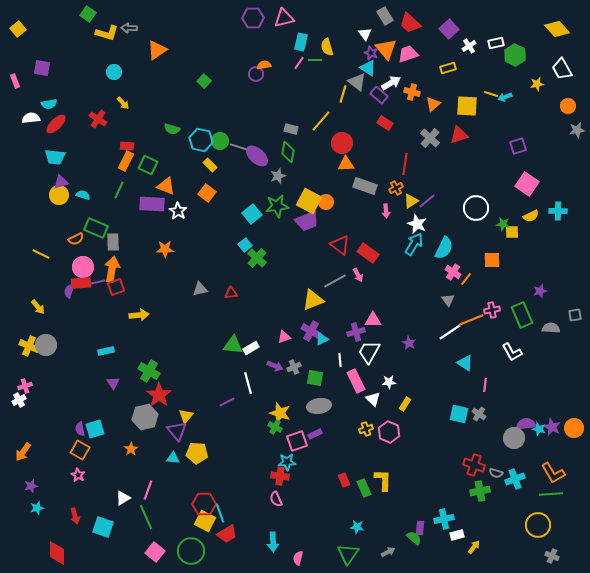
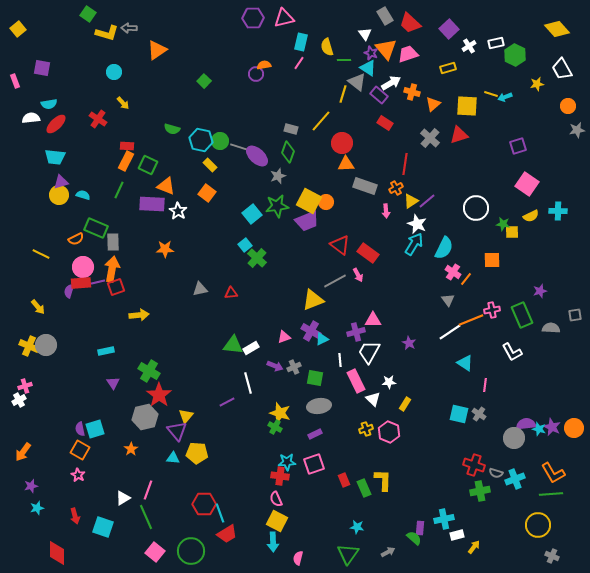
green line at (315, 60): moved 29 px right
green diamond at (288, 152): rotated 10 degrees clockwise
pink square at (297, 441): moved 17 px right, 23 px down
yellow square at (205, 521): moved 72 px right
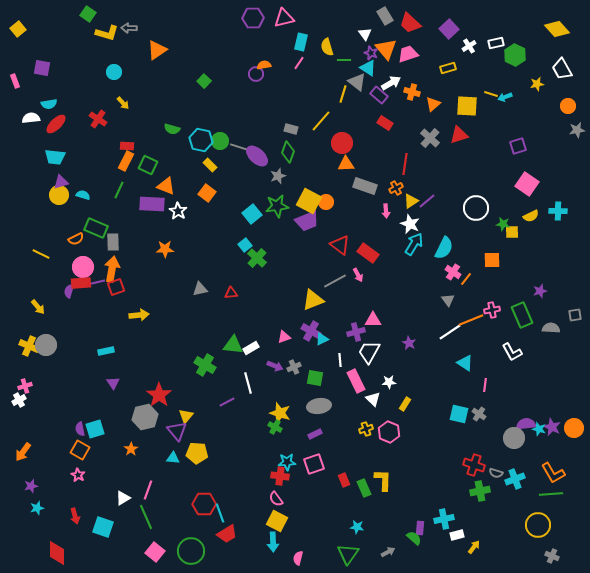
white star at (417, 224): moved 7 px left
green cross at (149, 371): moved 56 px right, 6 px up
pink semicircle at (276, 499): rotated 14 degrees counterclockwise
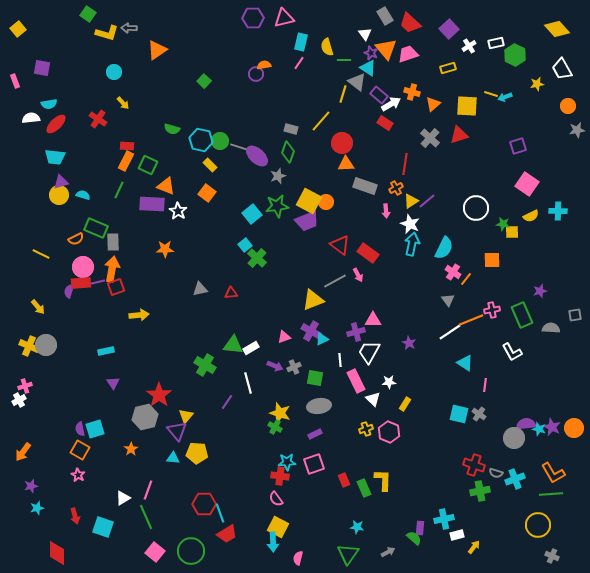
white arrow at (391, 83): moved 21 px down
cyan arrow at (414, 244): moved 2 px left; rotated 20 degrees counterclockwise
purple line at (227, 402): rotated 28 degrees counterclockwise
yellow square at (277, 521): moved 1 px right, 6 px down
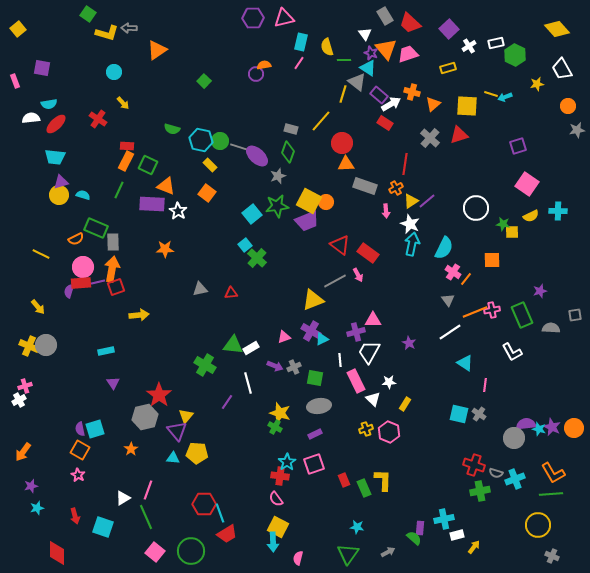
orange line at (471, 320): moved 4 px right, 8 px up
cyan star at (287, 462): rotated 30 degrees counterclockwise
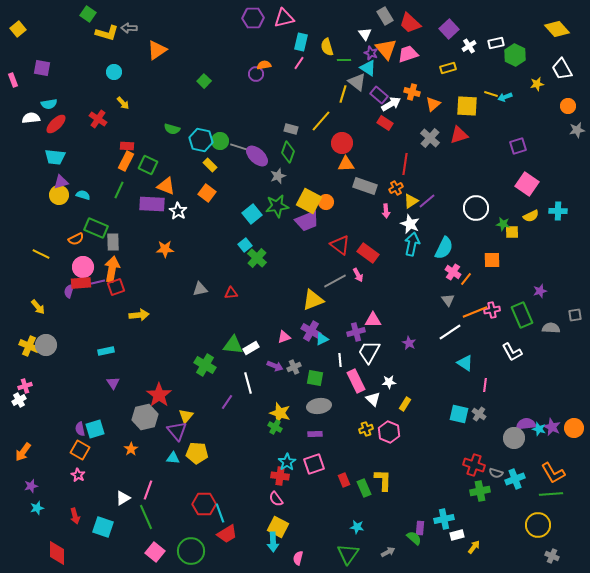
pink rectangle at (15, 81): moved 2 px left, 1 px up
purple rectangle at (315, 434): rotated 24 degrees clockwise
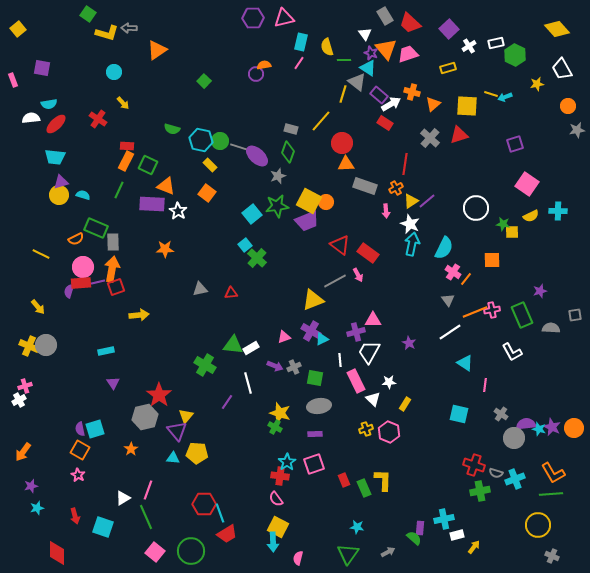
purple square at (518, 146): moved 3 px left, 2 px up
gray cross at (479, 414): moved 22 px right
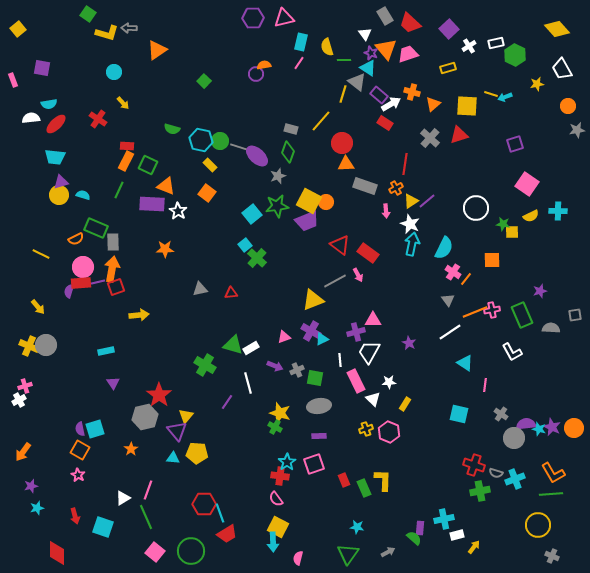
green triangle at (233, 345): rotated 10 degrees clockwise
gray cross at (294, 367): moved 3 px right, 3 px down
purple rectangle at (315, 434): moved 4 px right, 2 px down
